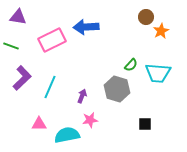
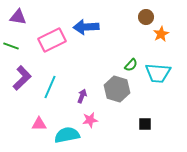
orange star: moved 3 px down
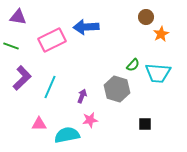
green semicircle: moved 2 px right
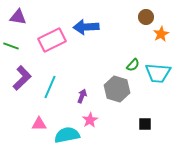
pink star: rotated 21 degrees counterclockwise
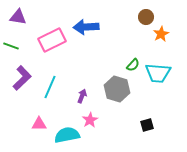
black square: moved 2 px right, 1 px down; rotated 16 degrees counterclockwise
